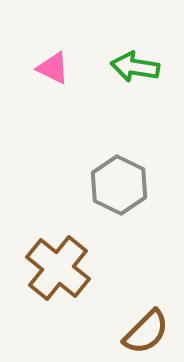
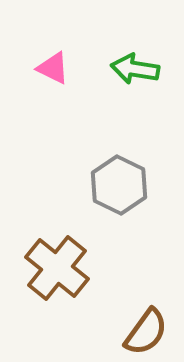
green arrow: moved 2 px down
brown cross: moved 1 px left
brown semicircle: rotated 9 degrees counterclockwise
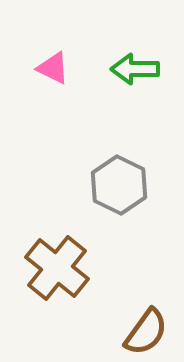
green arrow: rotated 9 degrees counterclockwise
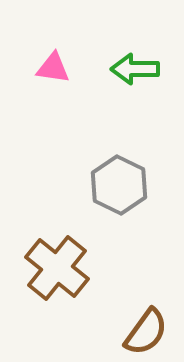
pink triangle: rotated 18 degrees counterclockwise
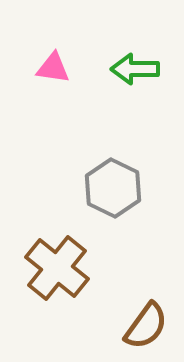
gray hexagon: moved 6 px left, 3 px down
brown semicircle: moved 6 px up
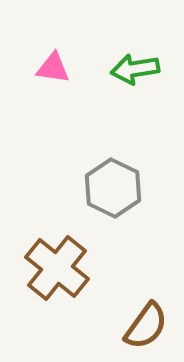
green arrow: rotated 9 degrees counterclockwise
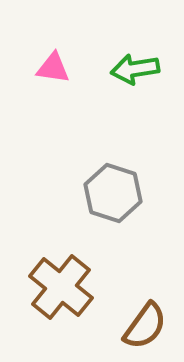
gray hexagon: moved 5 px down; rotated 8 degrees counterclockwise
brown cross: moved 4 px right, 19 px down
brown semicircle: moved 1 px left
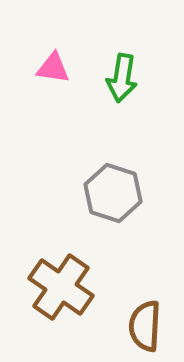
green arrow: moved 13 px left, 9 px down; rotated 72 degrees counterclockwise
brown cross: rotated 4 degrees counterclockwise
brown semicircle: rotated 147 degrees clockwise
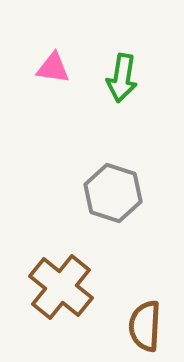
brown cross: rotated 4 degrees clockwise
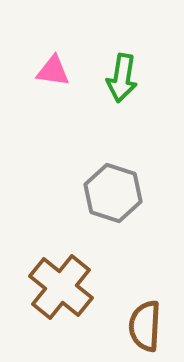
pink triangle: moved 3 px down
